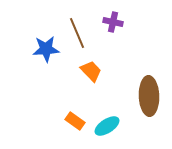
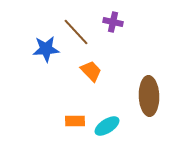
brown line: moved 1 px left, 1 px up; rotated 20 degrees counterclockwise
orange rectangle: rotated 36 degrees counterclockwise
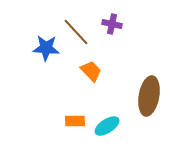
purple cross: moved 1 px left, 2 px down
blue star: moved 1 px up; rotated 8 degrees clockwise
brown ellipse: rotated 12 degrees clockwise
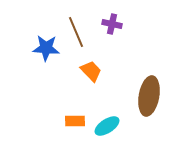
brown line: rotated 20 degrees clockwise
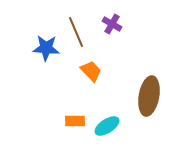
purple cross: rotated 18 degrees clockwise
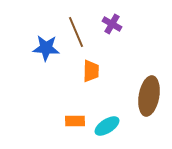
orange trapezoid: rotated 45 degrees clockwise
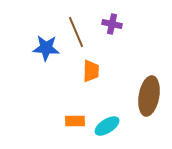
purple cross: rotated 18 degrees counterclockwise
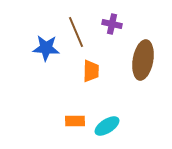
brown ellipse: moved 6 px left, 36 px up
